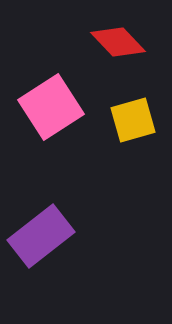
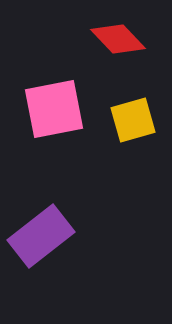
red diamond: moved 3 px up
pink square: moved 3 px right, 2 px down; rotated 22 degrees clockwise
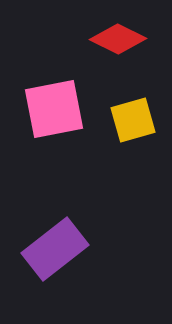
red diamond: rotated 20 degrees counterclockwise
purple rectangle: moved 14 px right, 13 px down
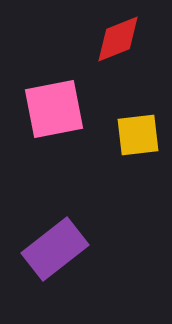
red diamond: rotated 48 degrees counterclockwise
yellow square: moved 5 px right, 15 px down; rotated 9 degrees clockwise
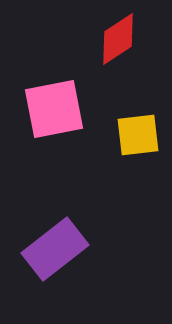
red diamond: rotated 12 degrees counterclockwise
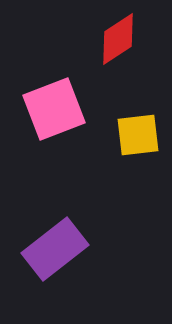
pink square: rotated 10 degrees counterclockwise
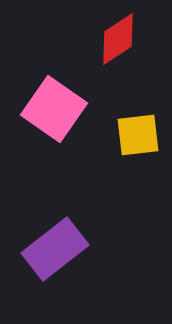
pink square: rotated 34 degrees counterclockwise
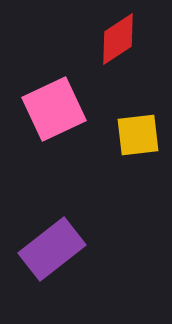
pink square: rotated 30 degrees clockwise
purple rectangle: moved 3 px left
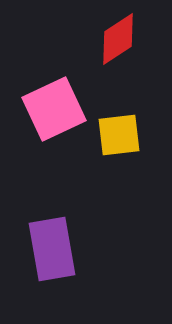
yellow square: moved 19 px left
purple rectangle: rotated 62 degrees counterclockwise
